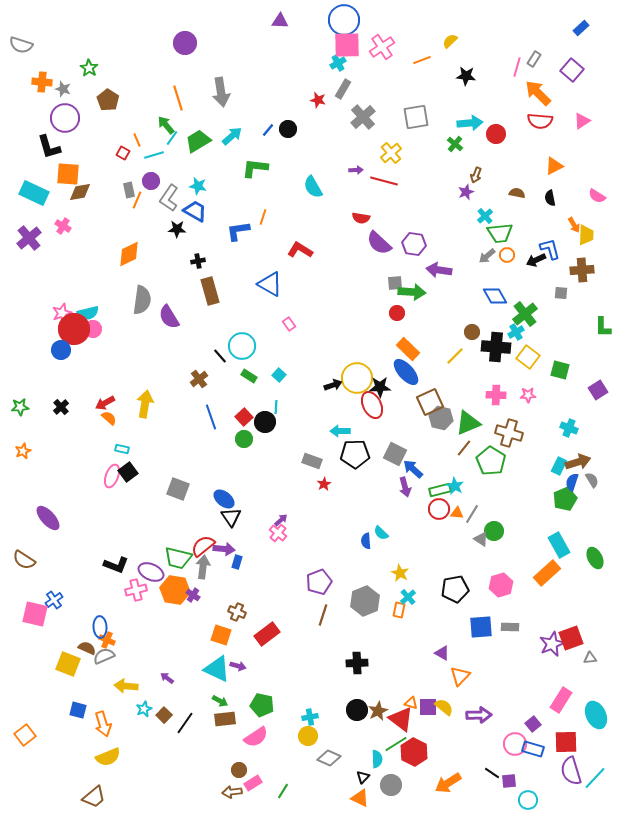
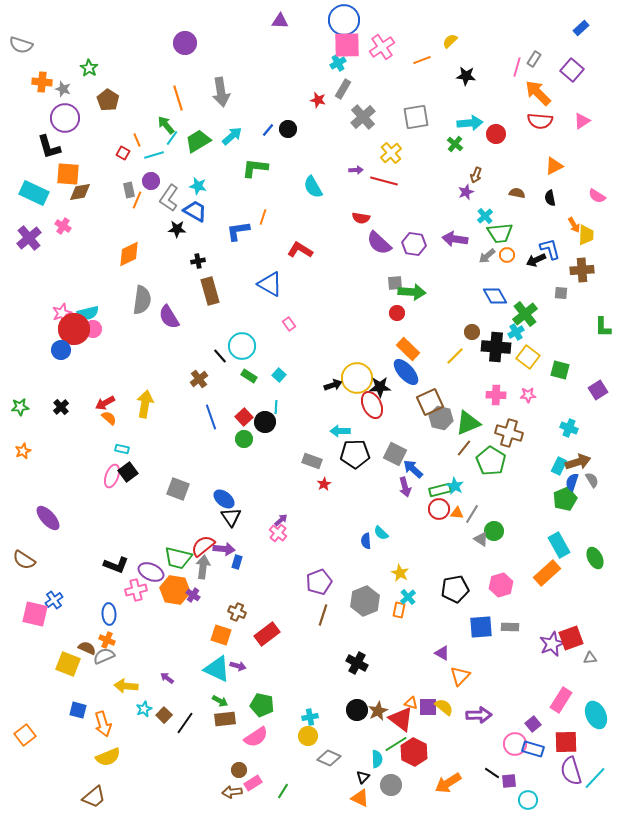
purple arrow at (439, 270): moved 16 px right, 31 px up
blue ellipse at (100, 627): moved 9 px right, 13 px up
black cross at (357, 663): rotated 30 degrees clockwise
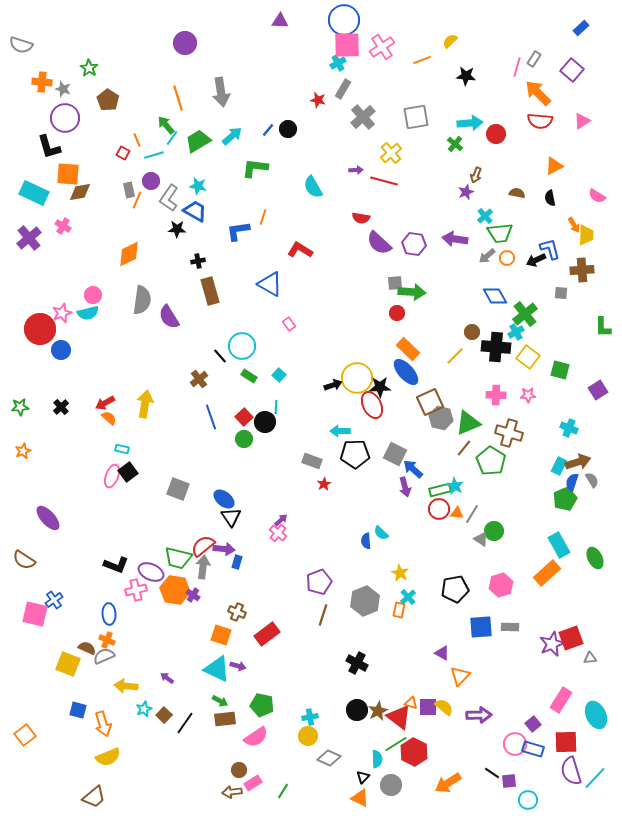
orange circle at (507, 255): moved 3 px down
red circle at (74, 329): moved 34 px left
pink circle at (93, 329): moved 34 px up
red triangle at (401, 719): moved 2 px left, 2 px up
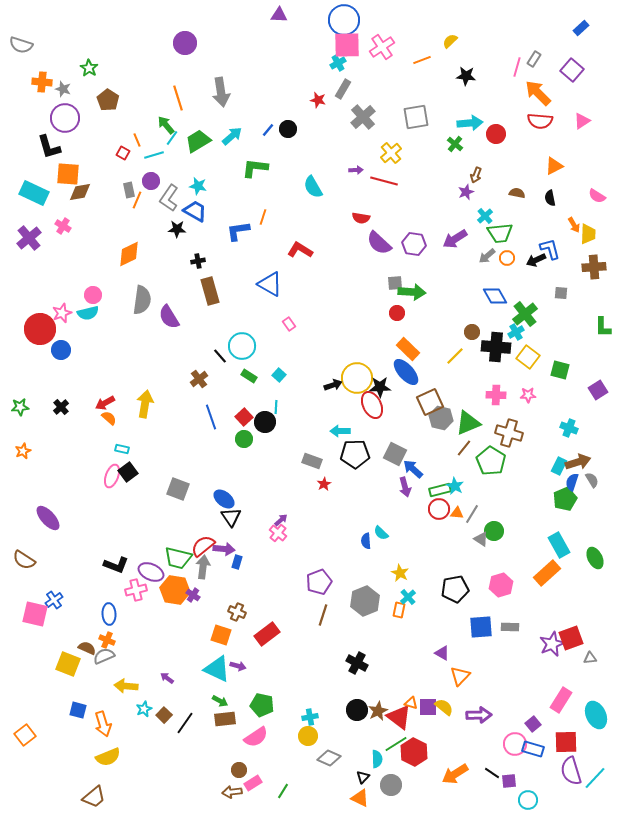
purple triangle at (280, 21): moved 1 px left, 6 px up
yellow trapezoid at (586, 235): moved 2 px right, 1 px up
purple arrow at (455, 239): rotated 40 degrees counterclockwise
brown cross at (582, 270): moved 12 px right, 3 px up
orange arrow at (448, 783): moved 7 px right, 9 px up
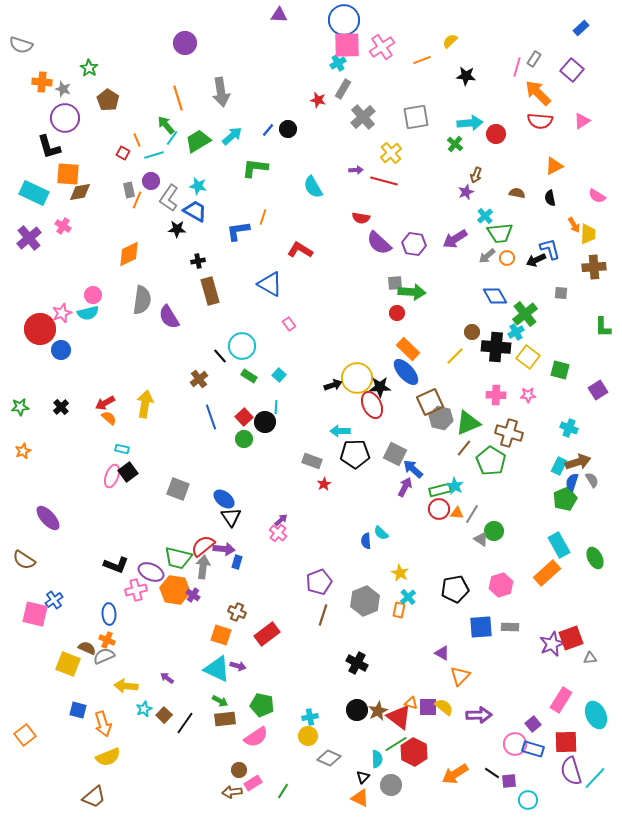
purple arrow at (405, 487): rotated 138 degrees counterclockwise
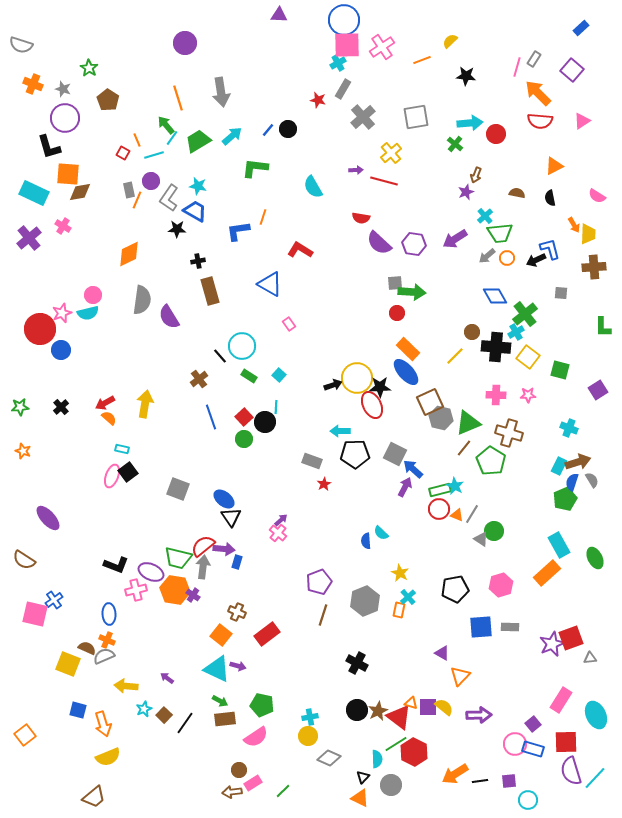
orange cross at (42, 82): moved 9 px left, 2 px down; rotated 18 degrees clockwise
orange star at (23, 451): rotated 28 degrees counterclockwise
orange triangle at (457, 513): moved 2 px down; rotated 16 degrees clockwise
orange square at (221, 635): rotated 20 degrees clockwise
black line at (492, 773): moved 12 px left, 8 px down; rotated 42 degrees counterclockwise
green line at (283, 791): rotated 14 degrees clockwise
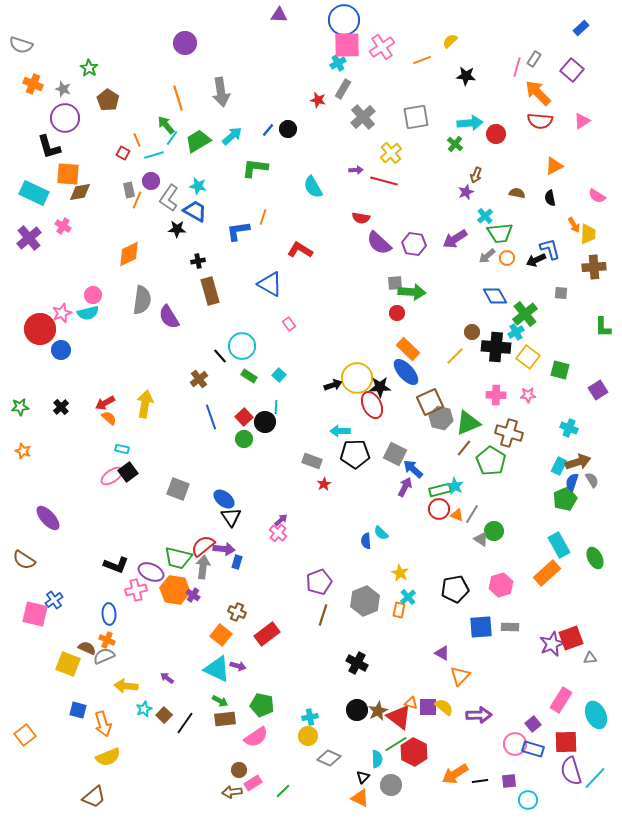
pink ellipse at (112, 476): rotated 35 degrees clockwise
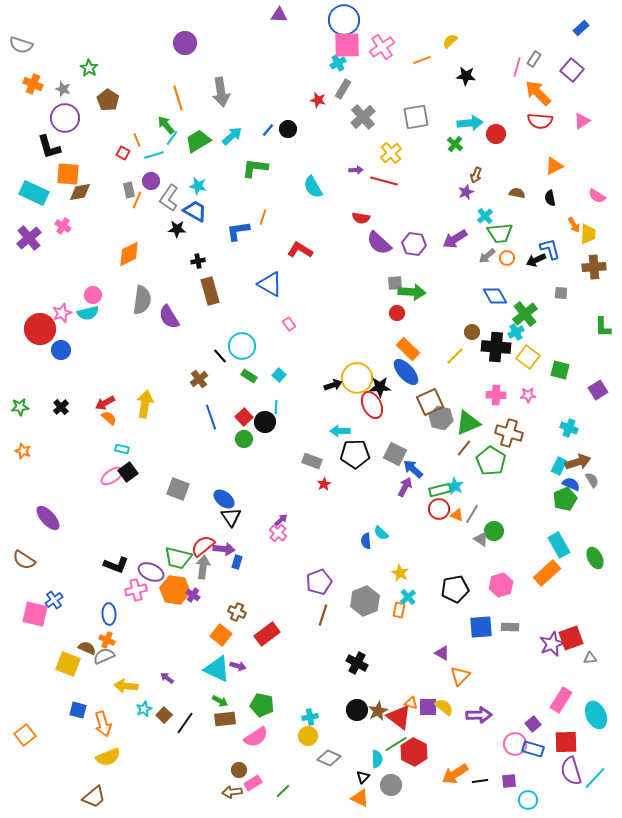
blue semicircle at (572, 482): moved 1 px left, 2 px down; rotated 96 degrees clockwise
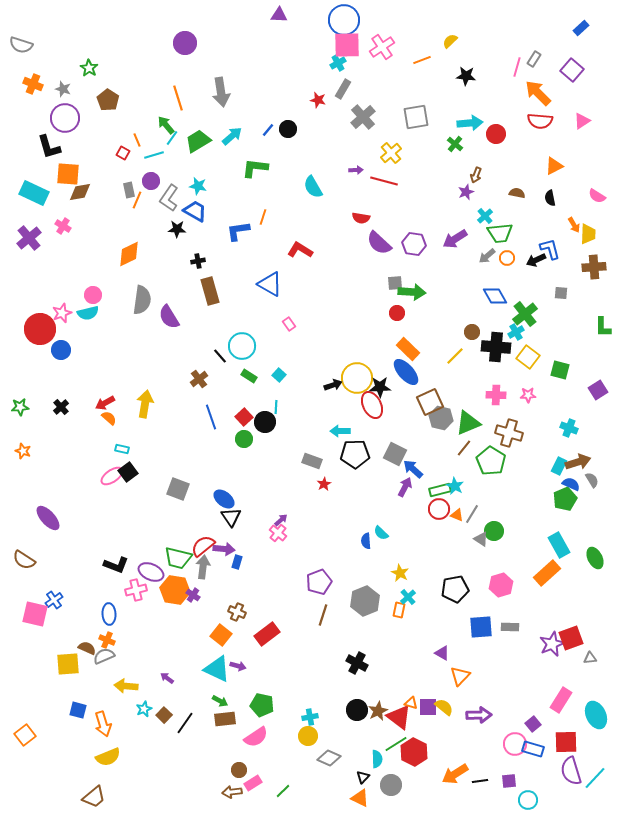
yellow square at (68, 664): rotated 25 degrees counterclockwise
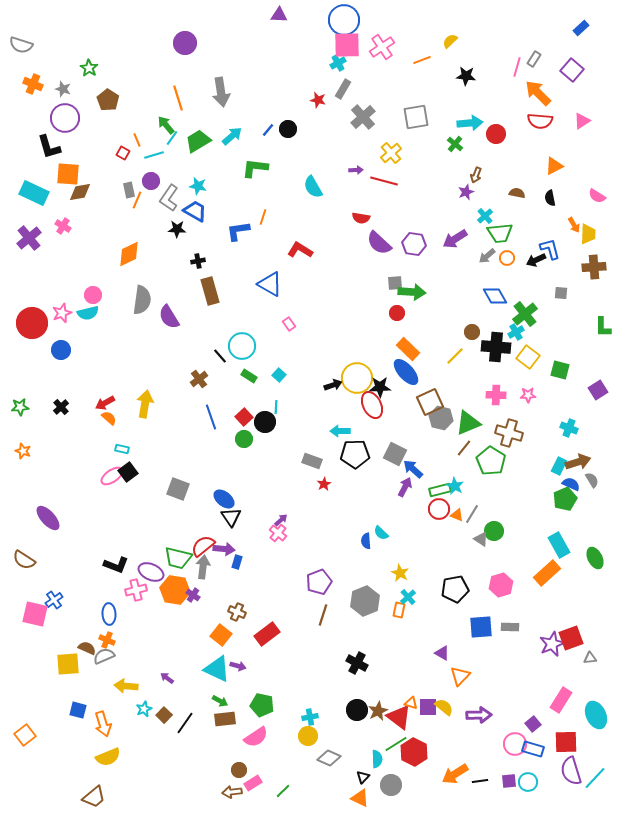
red circle at (40, 329): moved 8 px left, 6 px up
cyan circle at (528, 800): moved 18 px up
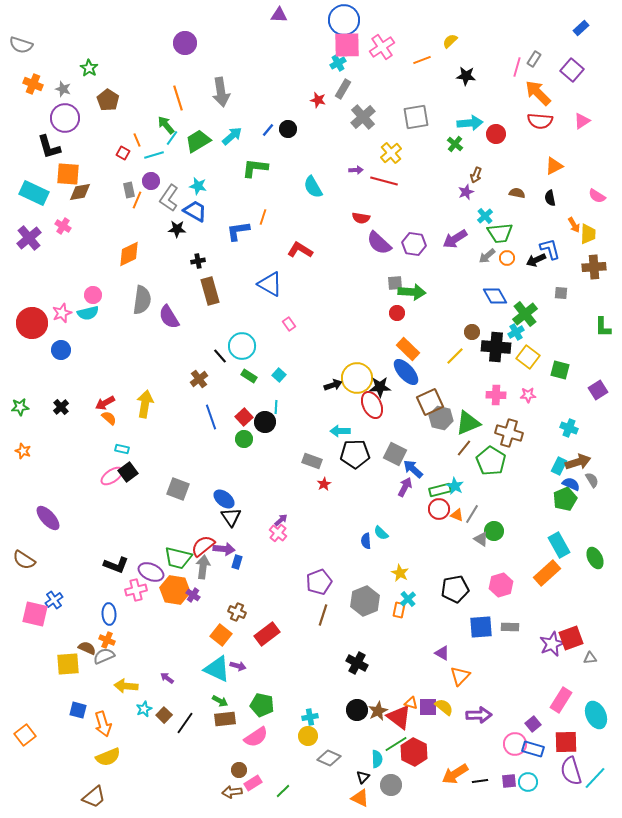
cyan cross at (408, 597): moved 2 px down
